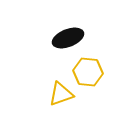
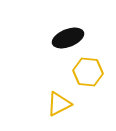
yellow triangle: moved 2 px left, 10 px down; rotated 8 degrees counterclockwise
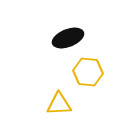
yellow triangle: rotated 24 degrees clockwise
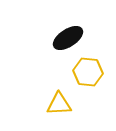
black ellipse: rotated 12 degrees counterclockwise
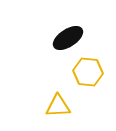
yellow triangle: moved 1 px left, 2 px down
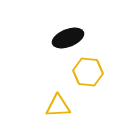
black ellipse: rotated 12 degrees clockwise
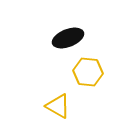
yellow triangle: rotated 32 degrees clockwise
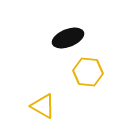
yellow triangle: moved 15 px left
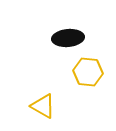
black ellipse: rotated 16 degrees clockwise
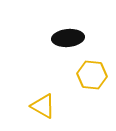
yellow hexagon: moved 4 px right, 3 px down
